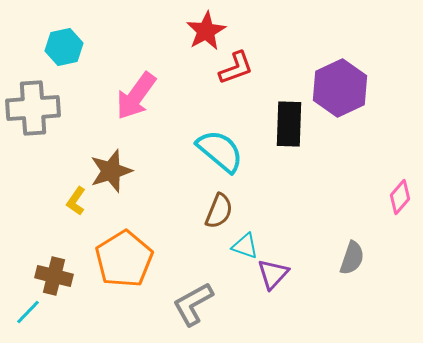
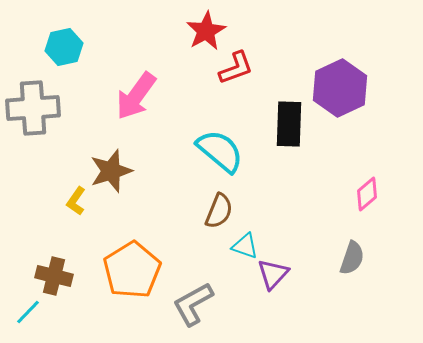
pink diamond: moved 33 px left, 3 px up; rotated 8 degrees clockwise
orange pentagon: moved 8 px right, 11 px down
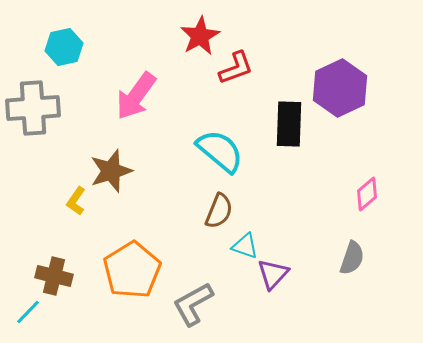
red star: moved 6 px left, 5 px down
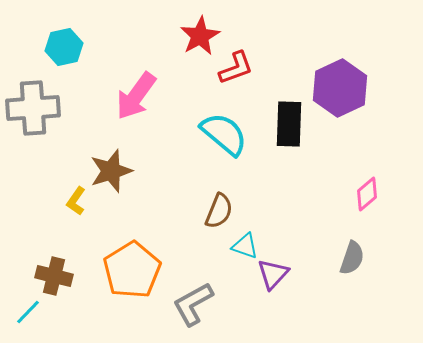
cyan semicircle: moved 4 px right, 17 px up
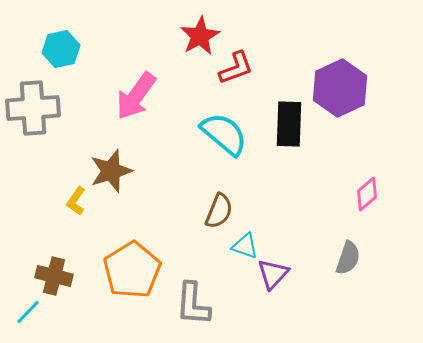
cyan hexagon: moved 3 px left, 2 px down
gray semicircle: moved 4 px left
gray L-shape: rotated 57 degrees counterclockwise
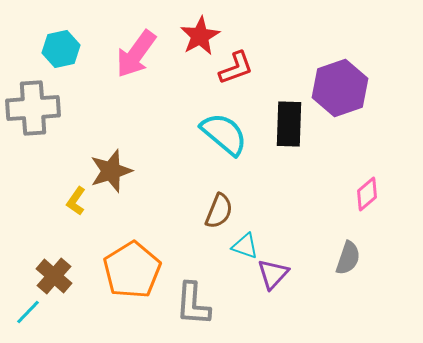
purple hexagon: rotated 6 degrees clockwise
pink arrow: moved 42 px up
brown cross: rotated 27 degrees clockwise
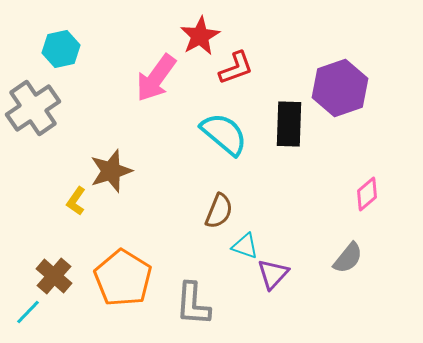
pink arrow: moved 20 px right, 24 px down
gray cross: rotated 30 degrees counterclockwise
gray semicircle: rotated 20 degrees clockwise
orange pentagon: moved 9 px left, 8 px down; rotated 8 degrees counterclockwise
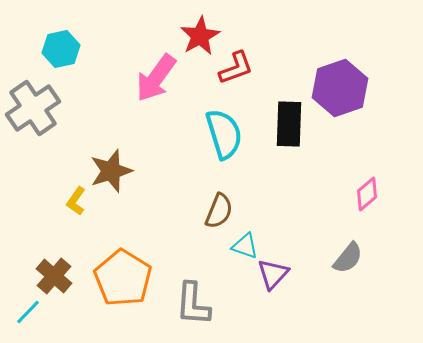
cyan semicircle: rotated 33 degrees clockwise
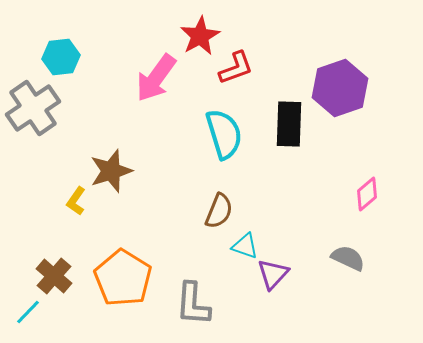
cyan hexagon: moved 8 px down; rotated 6 degrees clockwise
gray semicircle: rotated 104 degrees counterclockwise
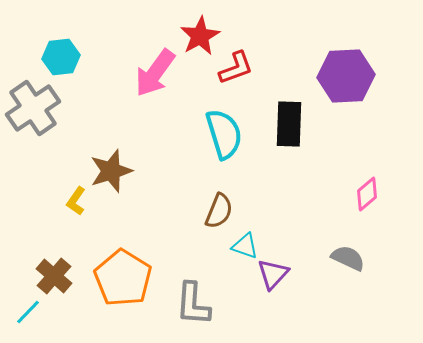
pink arrow: moved 1 px left, 5 px up
purple hexagon: moved 6 px right, 12 px up; rotated 16 degrees clockwise
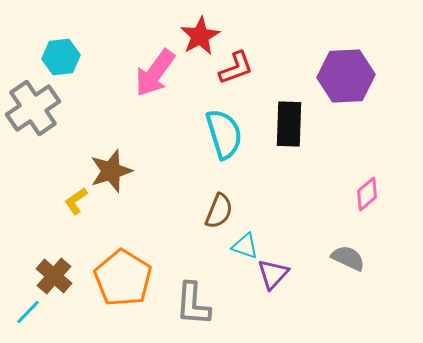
yellow L-shape: rotated 20 degrees clockwise
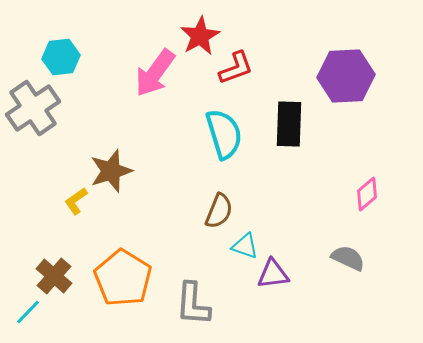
purple triangle: rotated 40 degrees clockwise
